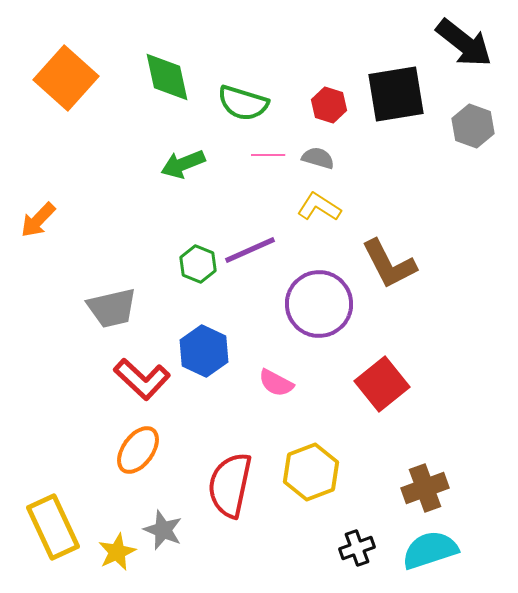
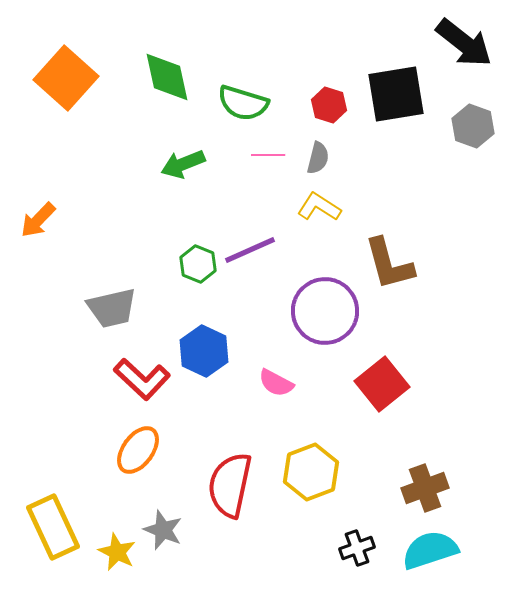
gray semicircle: rotated 88 degrees clockwise
brown L-shape: rotated 12 degrees clockwise
purple circle: moved 6 px right, 7 px down
yellow star: rotated 21 degrees counterclockwise
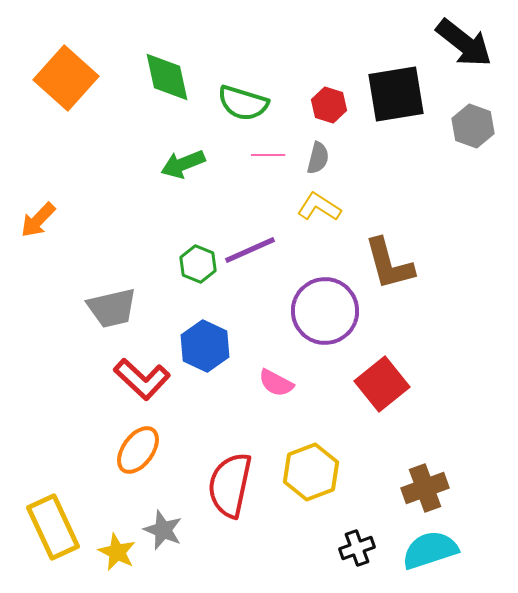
blue hexagon: moved 1 px right, 5 px up
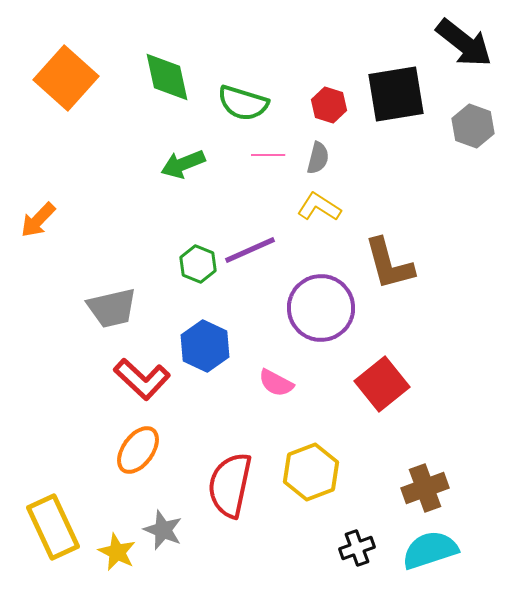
purple circle: moved 4 px left, 3 px up
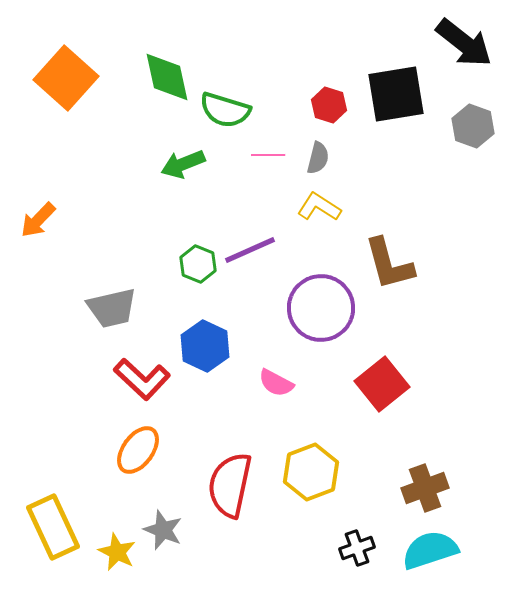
green semicircle: moved 18 px left, 7 px down
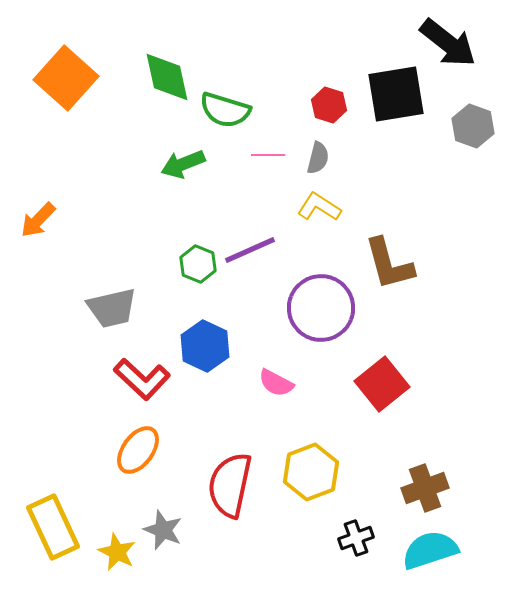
black arrow: moved 16 px left
black cross: moved 1 px left, 10 px up
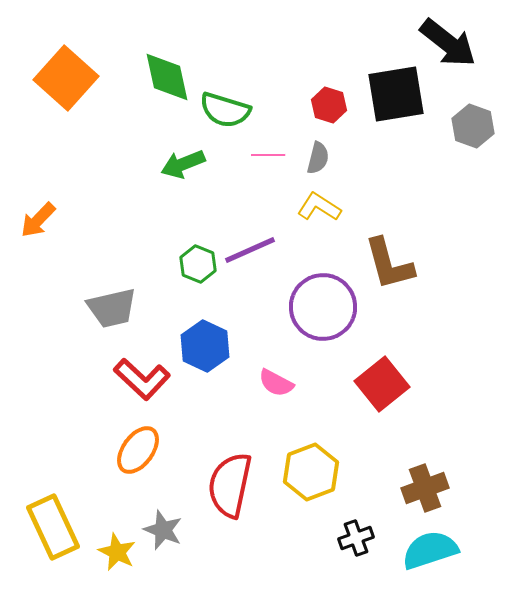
purple circle: moved 2 px right, 1 px up
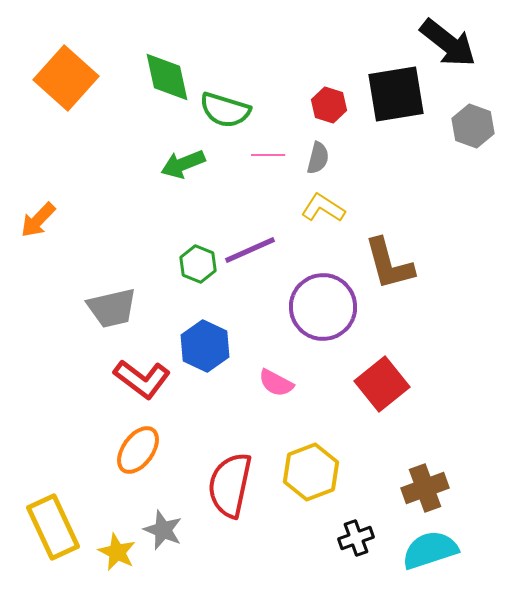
yellow L-shape: moved 4 px right, 1 px down
red L-shape: rotated 6 degrees counterclockwise
